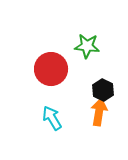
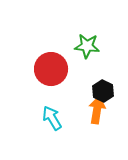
black hexagon: moved 1 px down
orange arrow: moved 2 px left, 2 px up
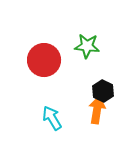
red circle: moved 7 px left, 9 px up
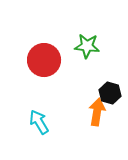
black hexagon: moved 7 px right, 2 px down; rotated 10 degrees counterclockwise
orange arrow: moved 2 px down
cyan arrow: moved 13 px left, 4 px down
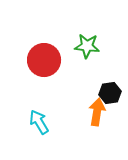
black hexagon: rotated 25 degrees counterclockwise
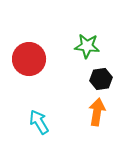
red circle: moved 15 px left, 1 px up
black hexagon: moved 9 px left, 14 px up
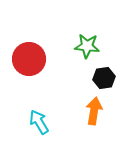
black hexagon: moved 3 px right, 1 px up
orange arrow: moved 3 px left, 1 px up
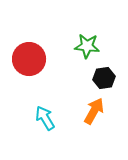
orange arrow: rotated 20 degrees clockwise
cyan arrow: moved 6 px right, 4 px up
